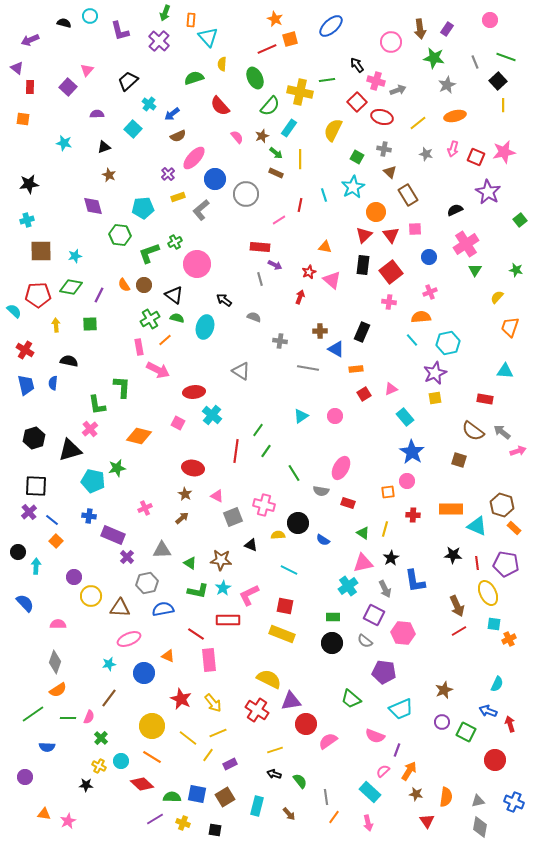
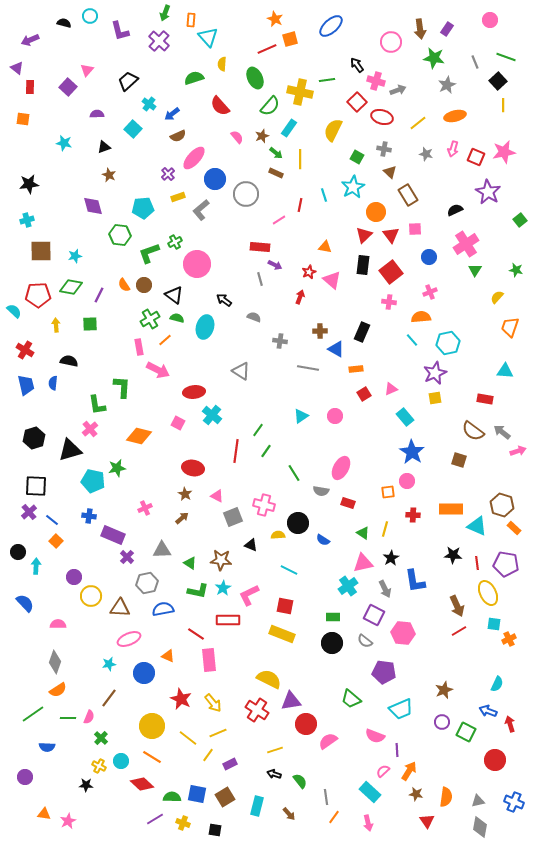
purple line at (397, 750): rotated 24 degrees counterclockwise
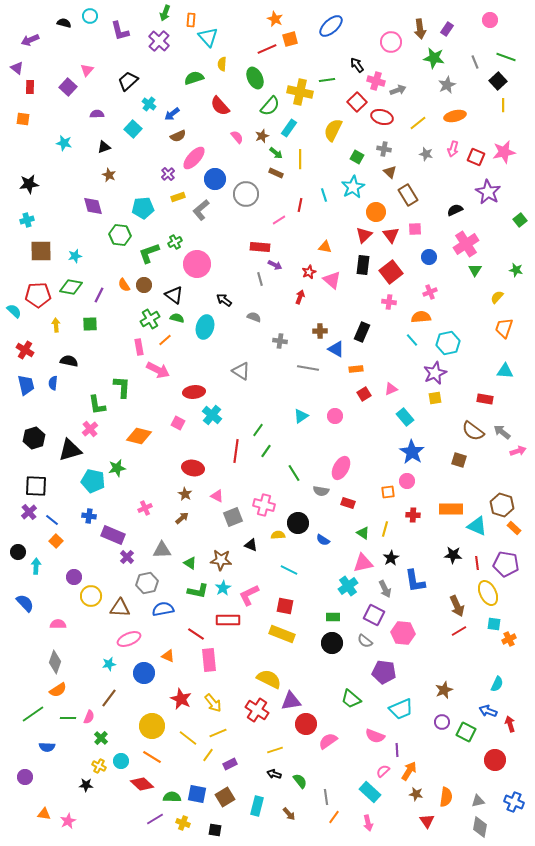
orange trapezoid at (510, 327): moved 6 px left, 1 px down
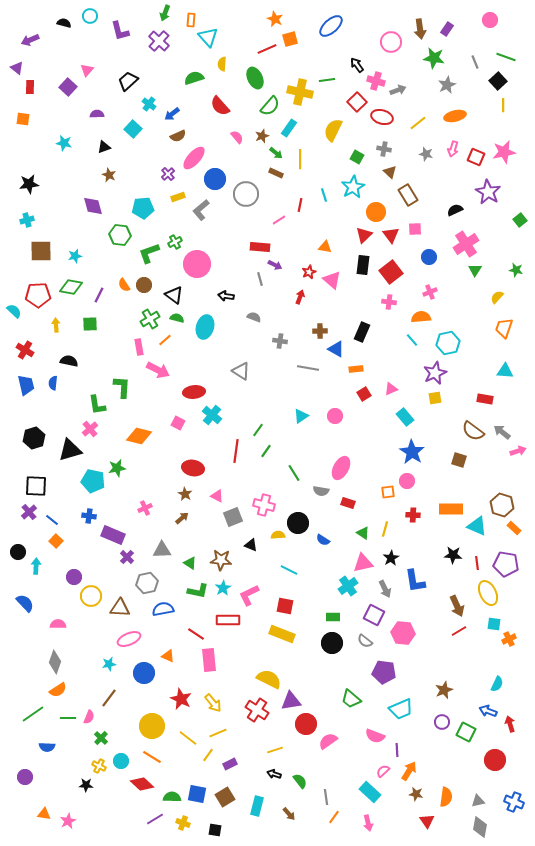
black arrow at (224, 300): moved 2 px right, 4 px up; rotated 28 degrees counterclockwise
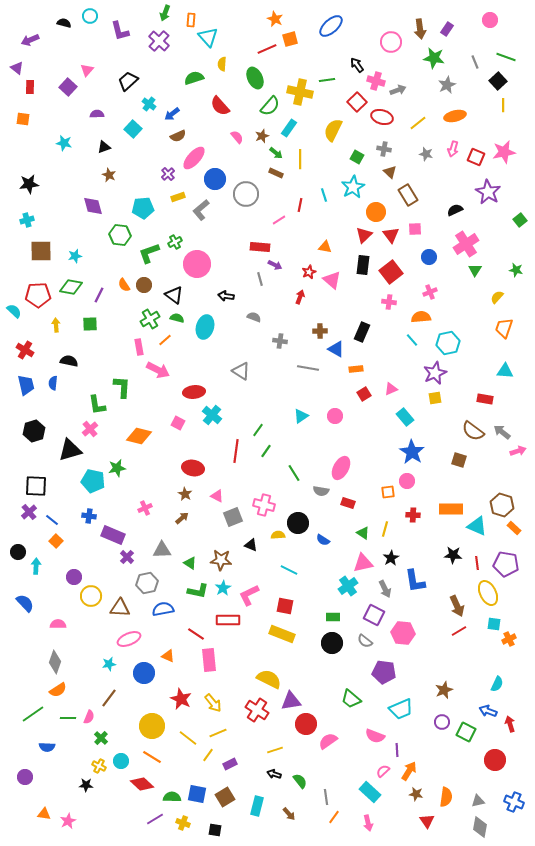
black hexagon at (34, 438): moved 7 px up
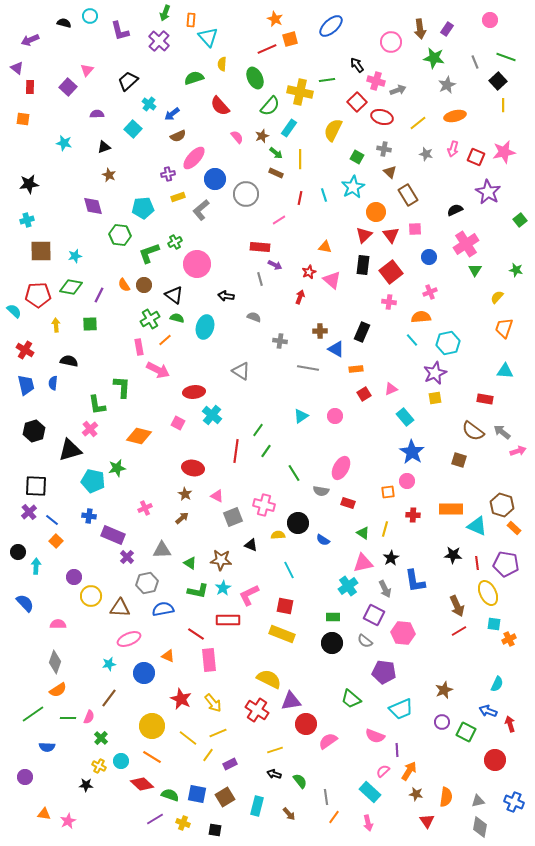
purple cross at (168, 174): rotated 32 degrees clockwise
red line at (300, 205): moved 7 px up
cyan line at (289, 570): rotated 36 degrees clockwise
green semicircle at (172, 797): moved 2 px left, 2 px up; rotated 18 degrees clockwise
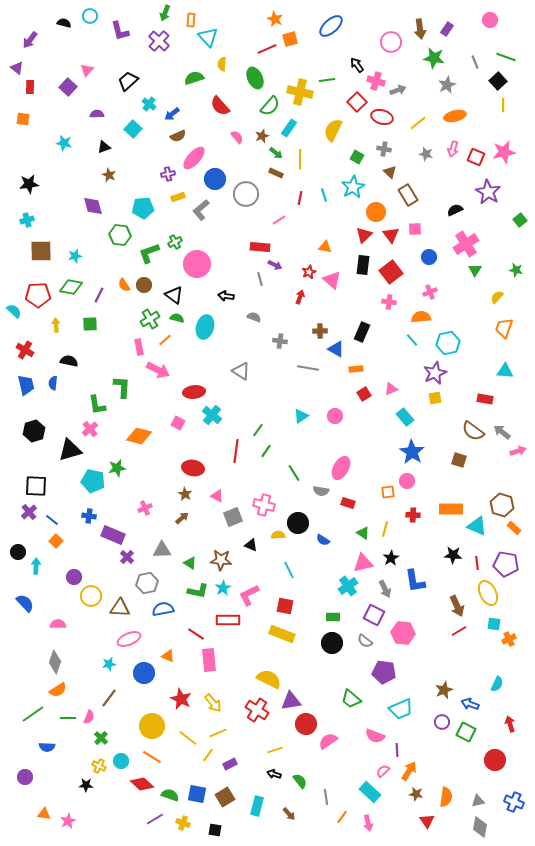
purple arrow at (30, 40): rotated 30 degrees counterclockwise
blue arrow at (488, 711): moved 18 px left, 7 px up
orange line at (334, 817): moved 8 px right
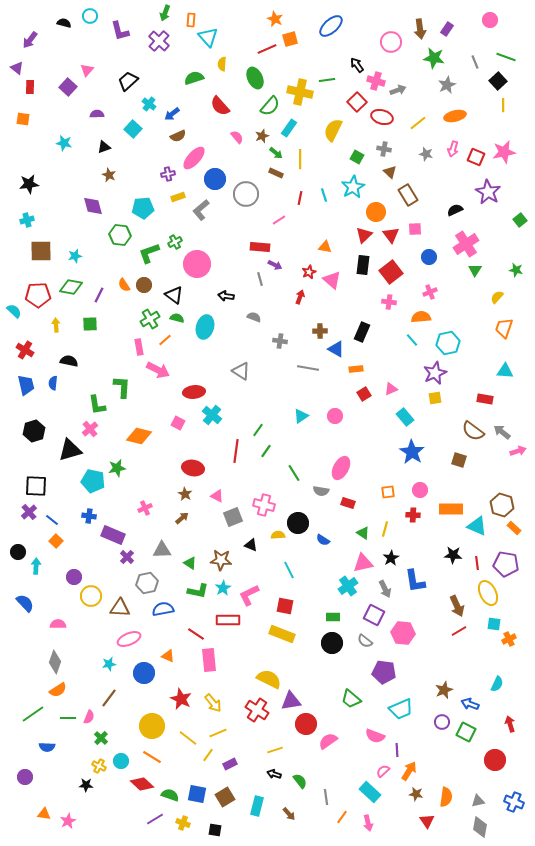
pink circle at (407, 481): moved 13 px right, 9 px down
